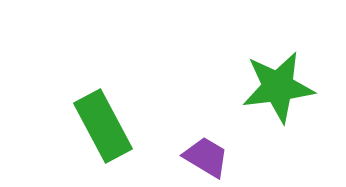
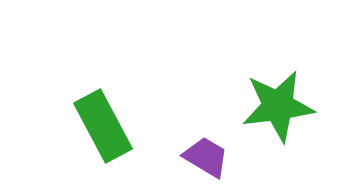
green star: moved 19 px down
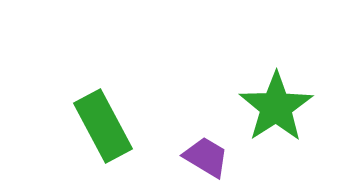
green star: moved 2 px left, 1 px down; rotated 26 degrees counterclockwise
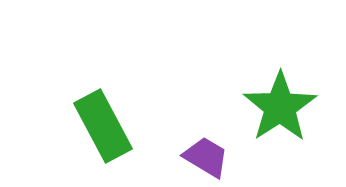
green star: moved 4 px right
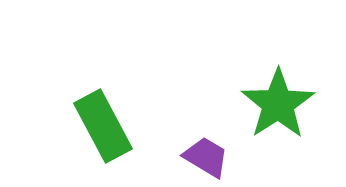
green star: moved 2 px left, 3 px up
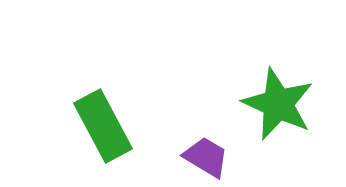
green star: rotated 14 degrees counterclockwise
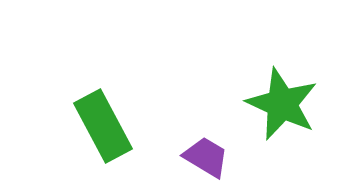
green star: moved 4 px right
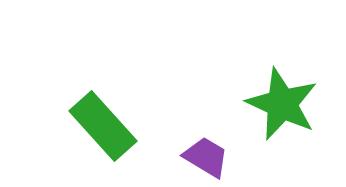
green rectangle: rotated 14 degrees counterclockwise
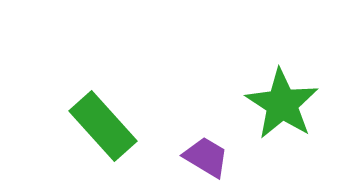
green star: rotated 8 degrees clockwise
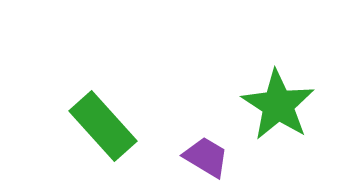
green star: moved 4 px left, 1 px down
